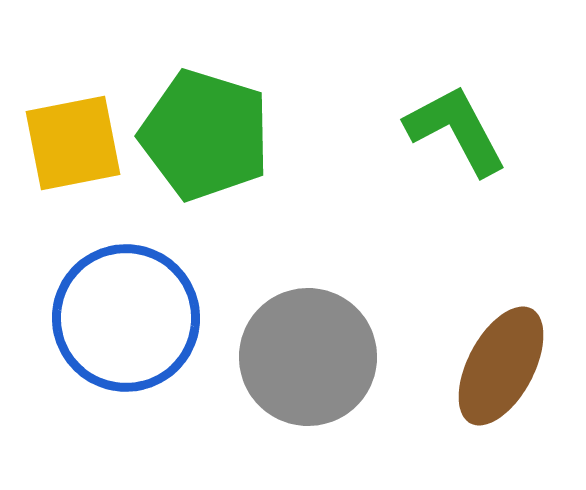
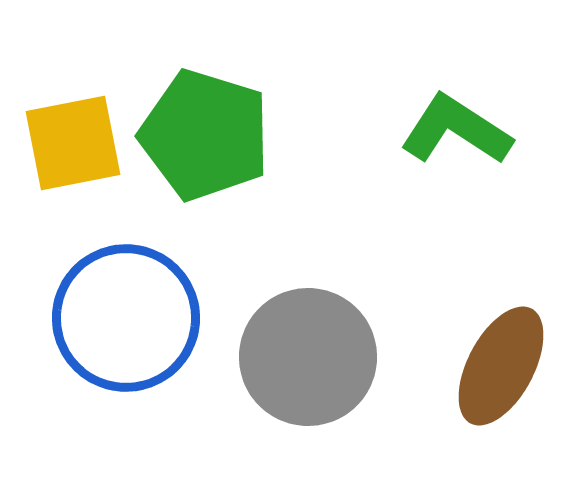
green L-shape: rotated 29 degrees counterclockwise
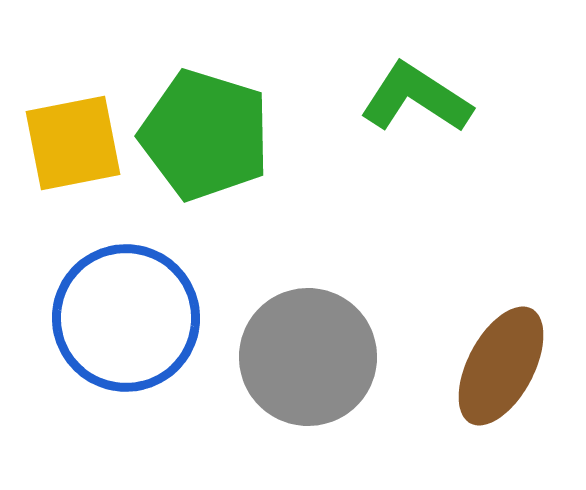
green L-shape: moved 40 px left, 32 px up
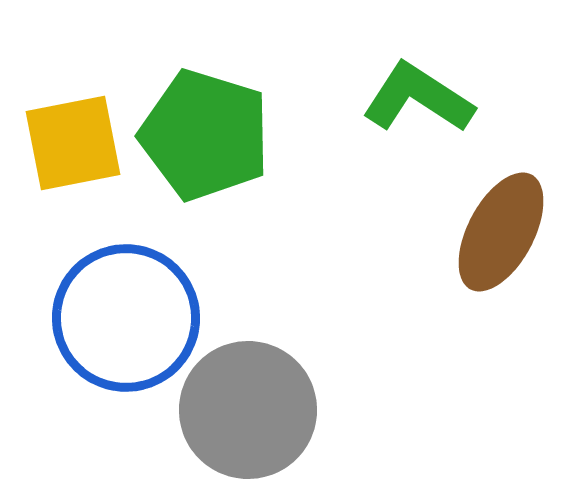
green L-shape: moved 2 px right
gray circle: moved 60 px left, 53 px down
brown ellipse: moved 134 px up
